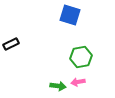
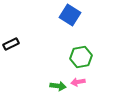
blue square: rotated 15 degrees clockwise
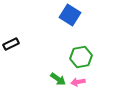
green arrow: moved 7 px up; rotated 28 degrees clockwise
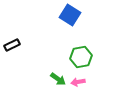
black rectangle: moved 1 px right, 1 px down
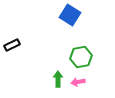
green arrow: rotated 126 degrees counterclockwise
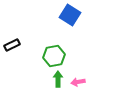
green hexagon: moved 27 px left, 1 px up
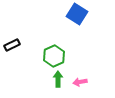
blue square: moved 7 px right, 1 px up
green hexagon: rotated 15 degrees counterclockwise
pink arrow: moved 2 px right
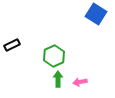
blue square: moved 19 px right
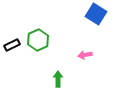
green hexagon: moved 16 px left, 16 px up
pink arrow: moved 5 px right, 27 px up
